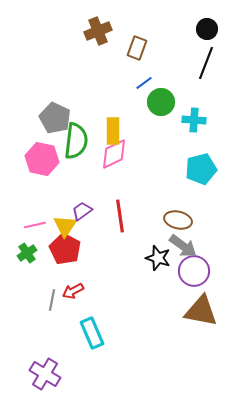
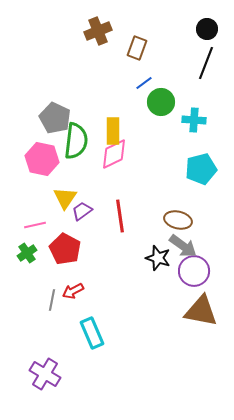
yellow triangle: moved 28 px up
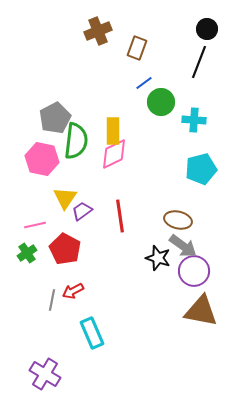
black line: moved 7 px left, 1 px up
gray pentagon: rotated 20 degrees clockwise
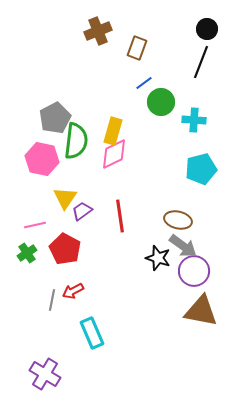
black line: moved 2 px right
yellow rectangle: rotated 16 degrees clockwise
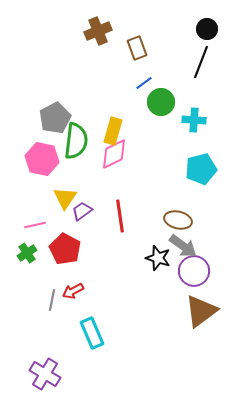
brown rectangle: rotated 40 degrees counterclockwise
brown triangle: rotated 48 degrees counterclockwise
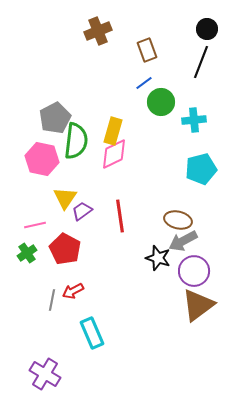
brown rectangle: moved 10 px right, 2 px down
cyan cross: rotated 10 degrees counterclockwise
gray arrow: moved 5 px up; rotated 116 degrees clockwise
brown triangle: moved 3 px left, 6 px up
